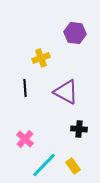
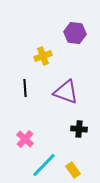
yellow cross: moved 2 px right, 2 px up
purple triangle: rotated 8 degrees counterclockwise
yellow rectangle: moved 4 px down
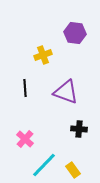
yellow cross: moved 1 px up
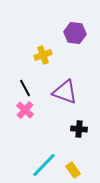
black line: rotated 24 degrees counterclockwise
purple triangle: moved 1 px left
pink cross: moved 29 px up
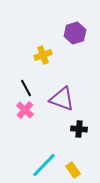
purple hexagon: rotated 25 degrees counterclockwise
black line: moved 1 px right
purple triangle: moved 3 px left, 7 px down
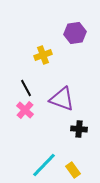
purple hexagon: rotated 10 degrees clockwise
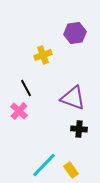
purple triangle: moved 11 px right, 1 px up
pink cross: moved 6 px left, 1 px down
yellow rectangle: moved 2 px left
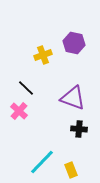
purple hexagon: moved 1 px left, 10 px down; rotated 20 degrees clockwise
black line: rotated 18 degrees counterclockwise
cyan line: moved 2 px left, 3 px up
yellow rectangle: rotated 14 degrees clockwise
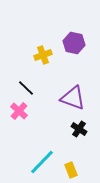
black cross: rotated 28 degrees clockwise
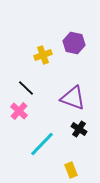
cyan line: moved 18 px up
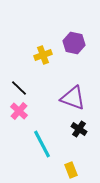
black line: moved 7 px left
cyan line: rotated 72 degrees counterclockwise
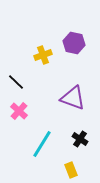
black line: moved 3 px left, 6 px up
black cross: moved 1 px right, 10 px down
cyan line: rotated 60 degrees clockwise
